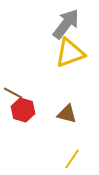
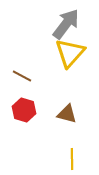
yellow triangle: rotated 28 degrees counterclockwise
brown line: moved 9 px right, 17 px up
red hexagon: moved 1 px right
yellow line: rotated 35 degrees counterclockwise
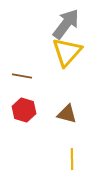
yellow triangle: moved 3 px left, 1 px up
brown line: rotated 18 degrees counterclockwise
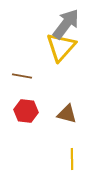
yellow triangle: moved 6 px left, 5 px up
red hexagon: moved 2 px right, 1 px down; rotated 10 degrees counterclockwise
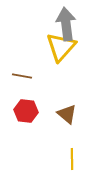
gray arrow: rotated 44 degrees counterclockwise
brown triangle: rotated 25 degrees clockwise
